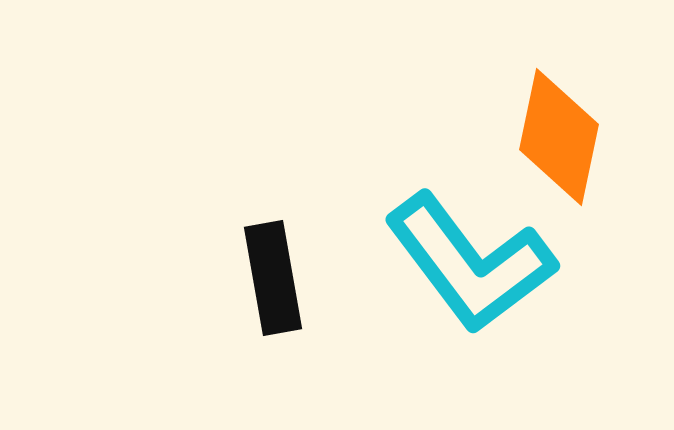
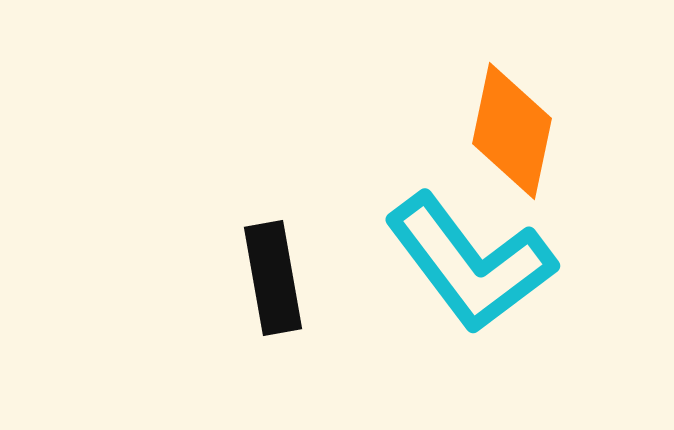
orange diamond: moved 47 px left, 6 px up
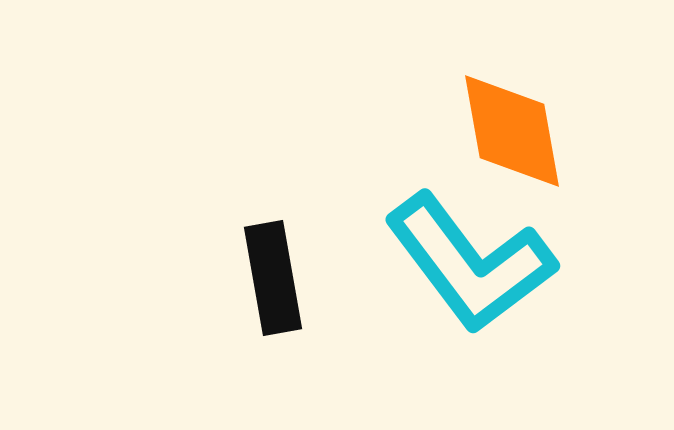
orange diamond: rotated 22 degrees counterclockwise
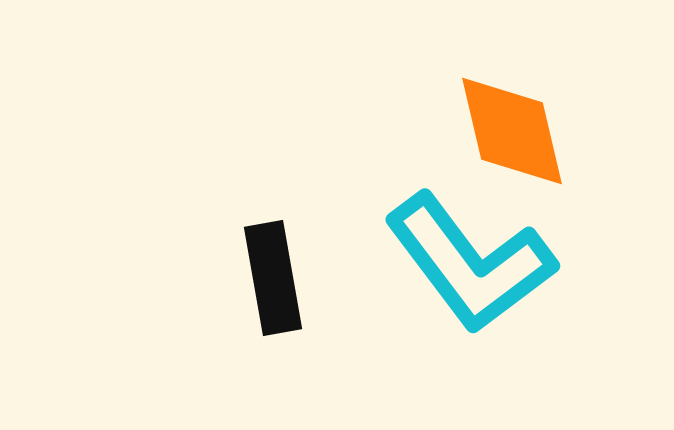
orange diamond: rotated 3 degrees counterclockwise
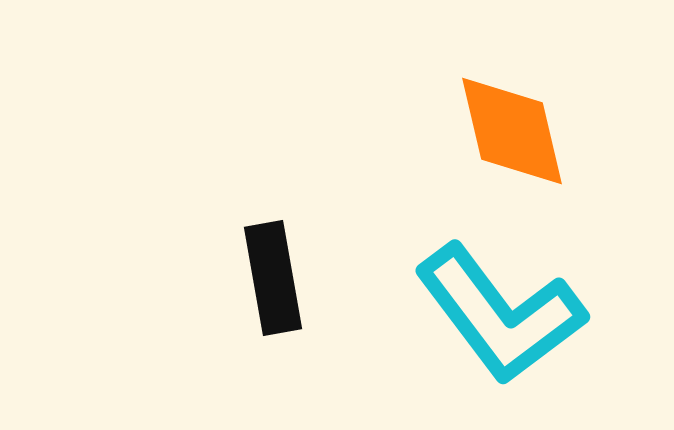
cyan L-shape: moved 30 px right, 51 px down
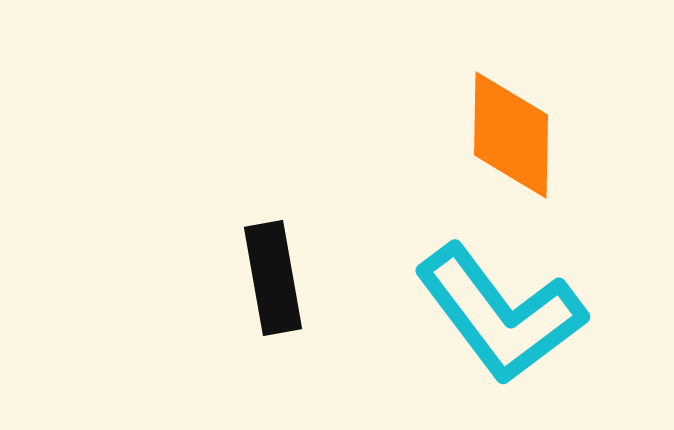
orange diamond: moved 1 px left, 4 px down; rotated 14 degrees clockwise
